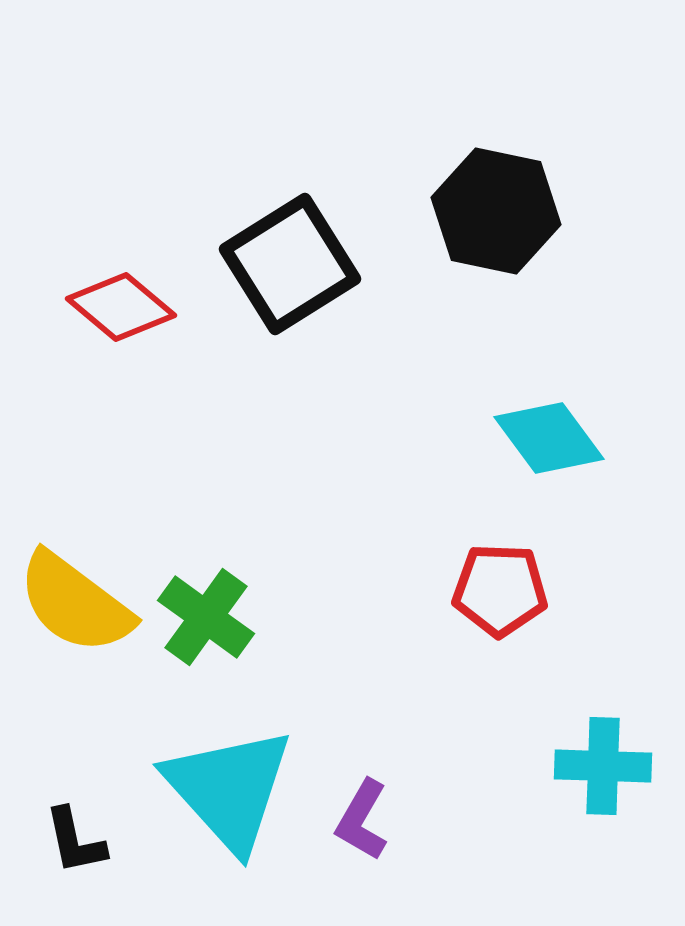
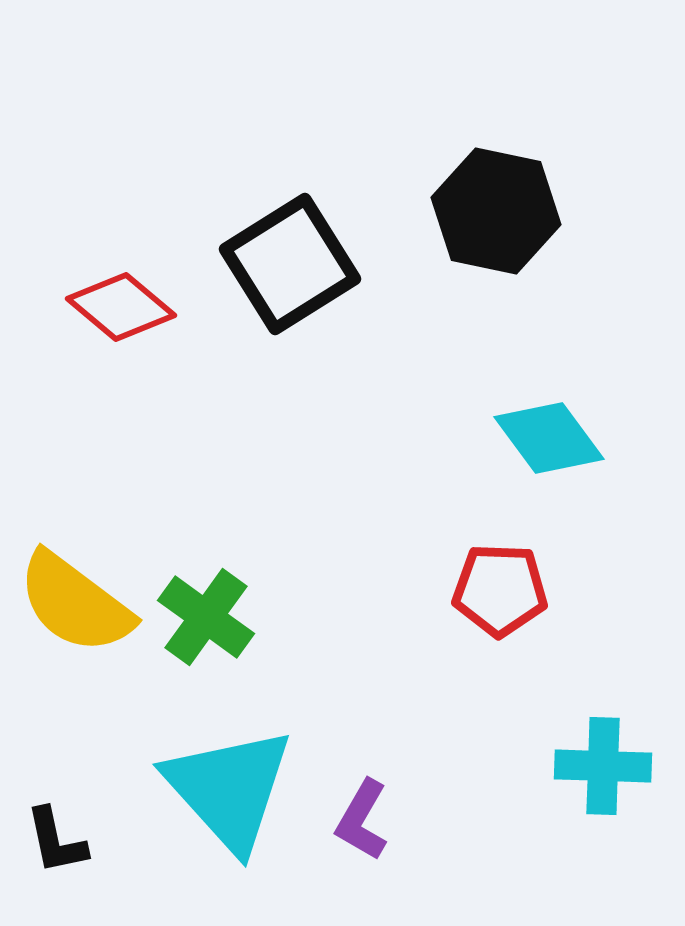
black L-shape: moved 19 px left
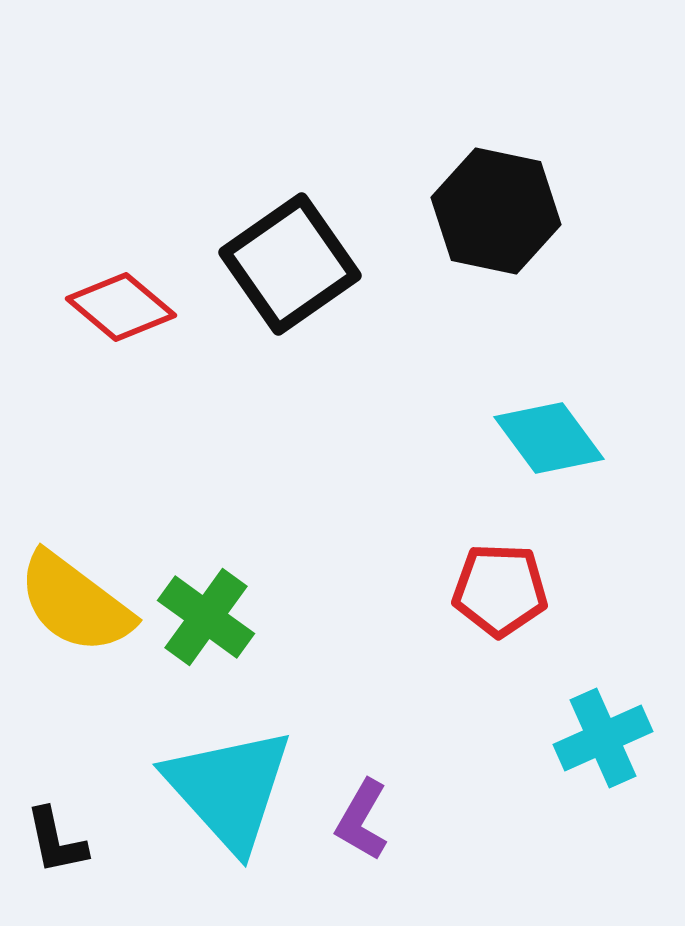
black square: rotated 3 degrees counterclockwise
cyan cross: moved 28 px up; rotated 26 degrees counterclockwise
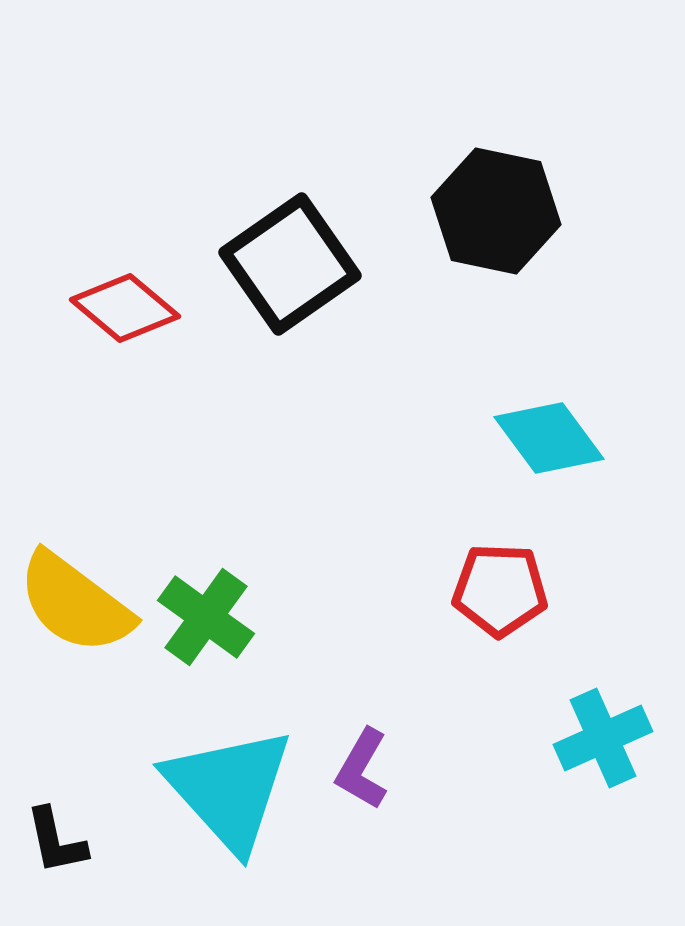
red diamond: moved 4 px right, 1 px down
purple L-shape: moved 51 px up
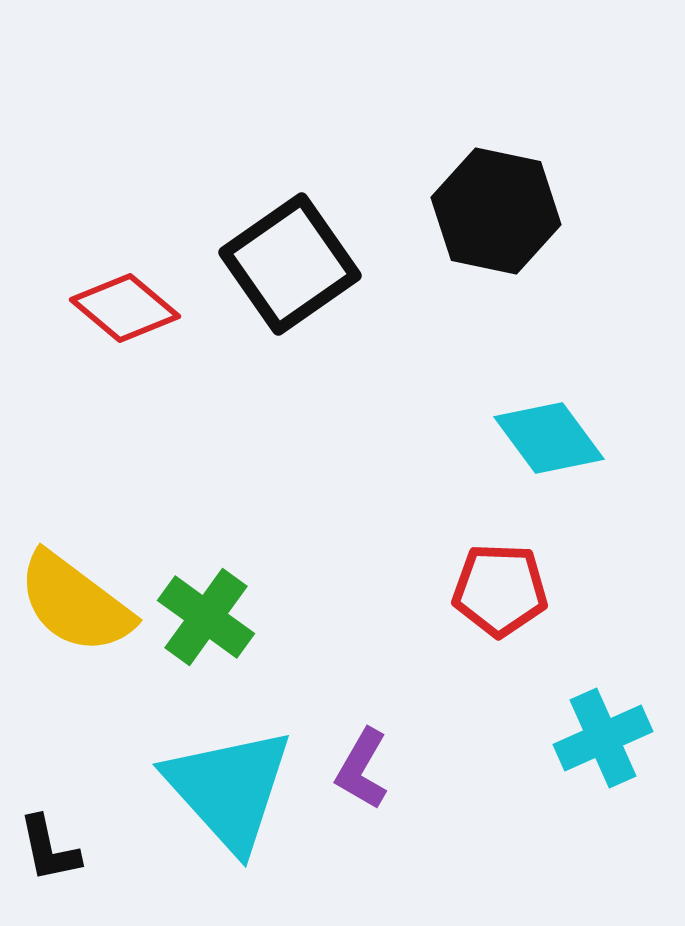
black L-shape: moved 7 px left, 8 px down
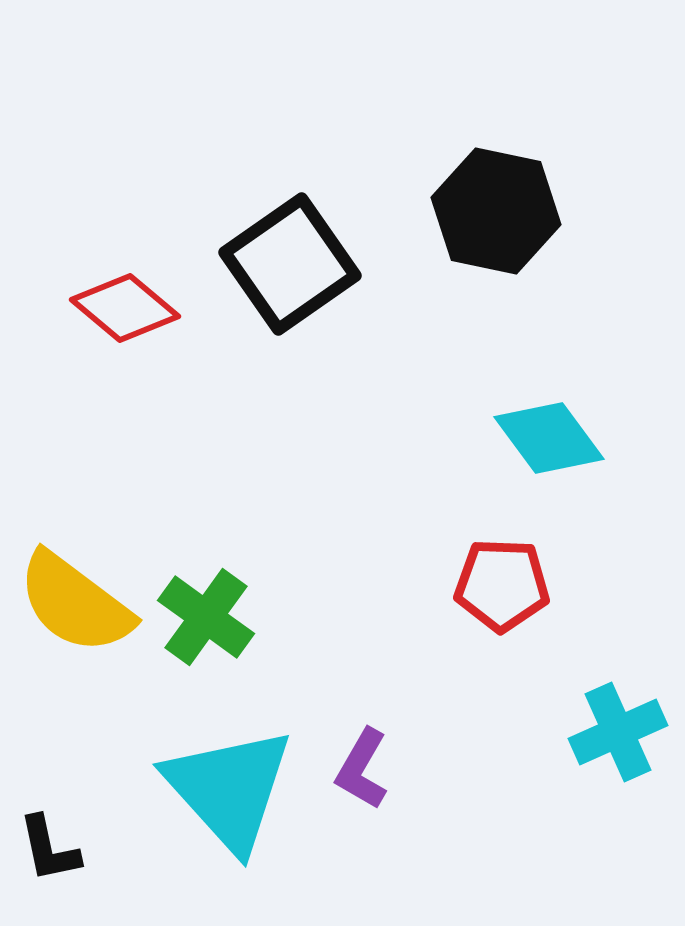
red pentagon: moved 2 px right, 5 px up
cyan cross: moved 15 px right, 6 px up
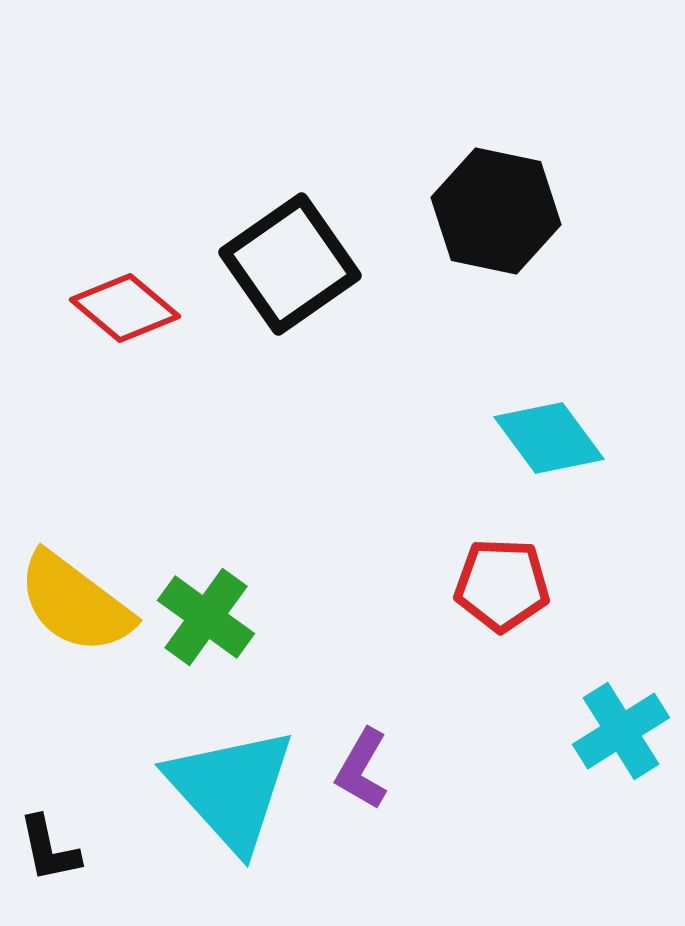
cyan cross: moved 3 px right, 1 px up; rotated 8 degrees counterclockwise
cyan triangle: moved 2 px right
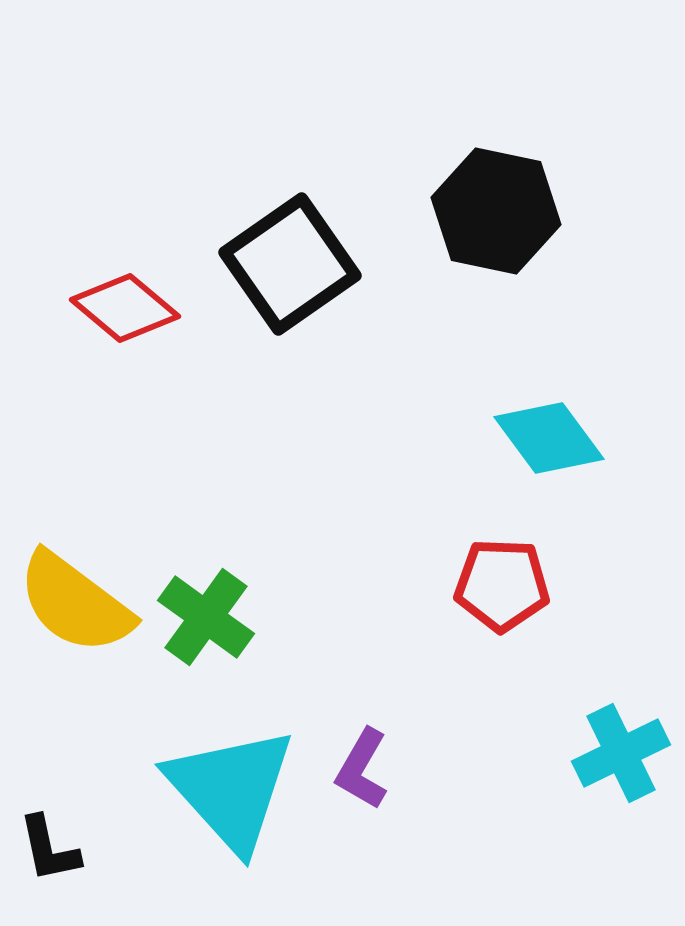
cyan cross: moved 22 px down; rotated 6 degrees clockwise
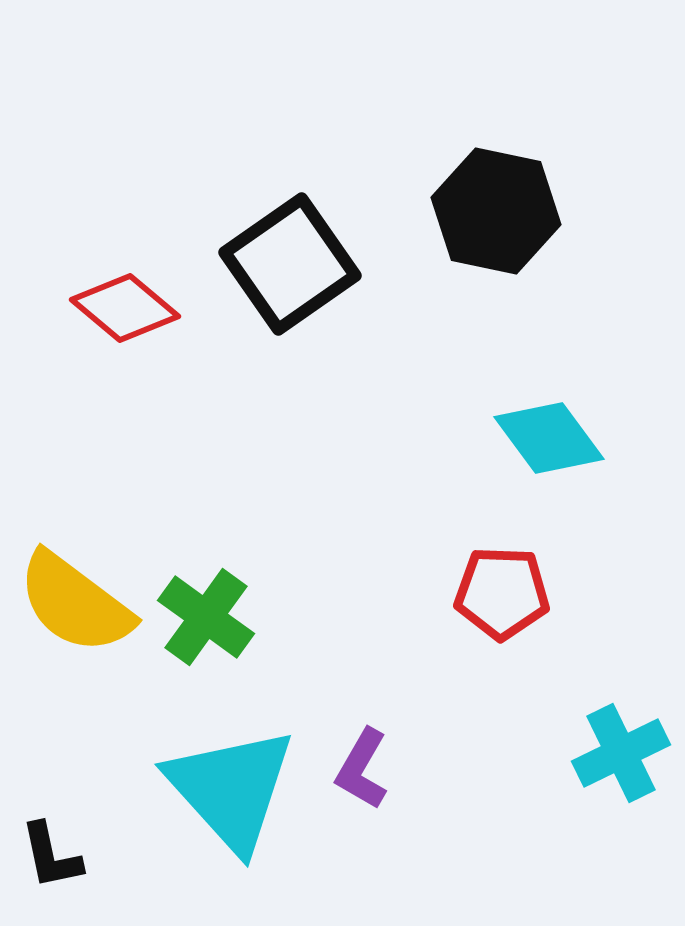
red pentagon: moved 8 px down
black L-shape: moved 2 px right, 7 px down
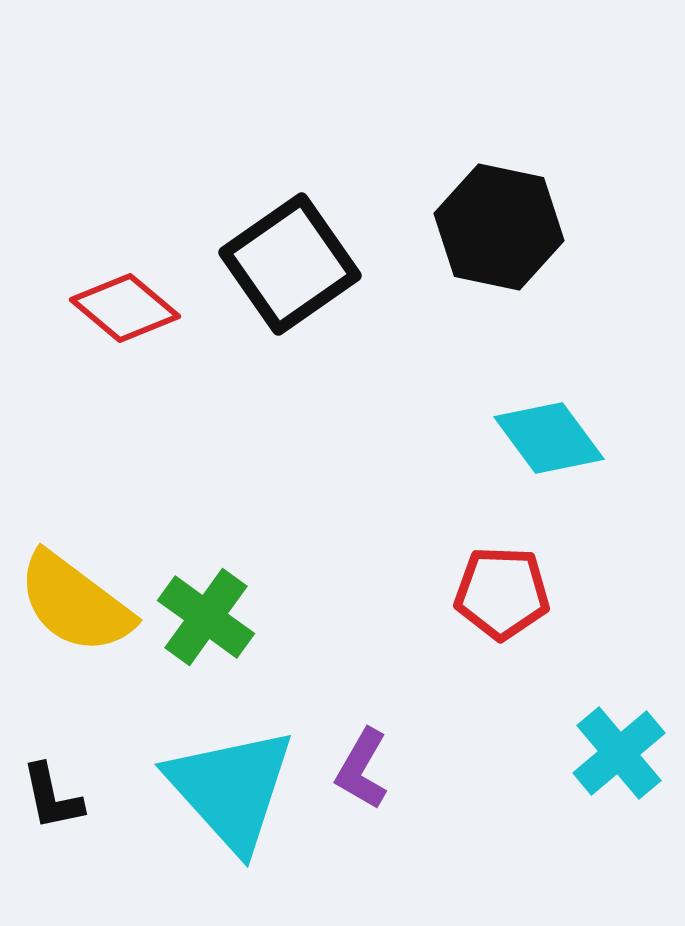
black hexagon: moved 3 px right, 16 px down
cyan cross: moved 2 px left; rotated 14 degrees counterclockwise
black L-shape: moved 1 px right, 59 px up
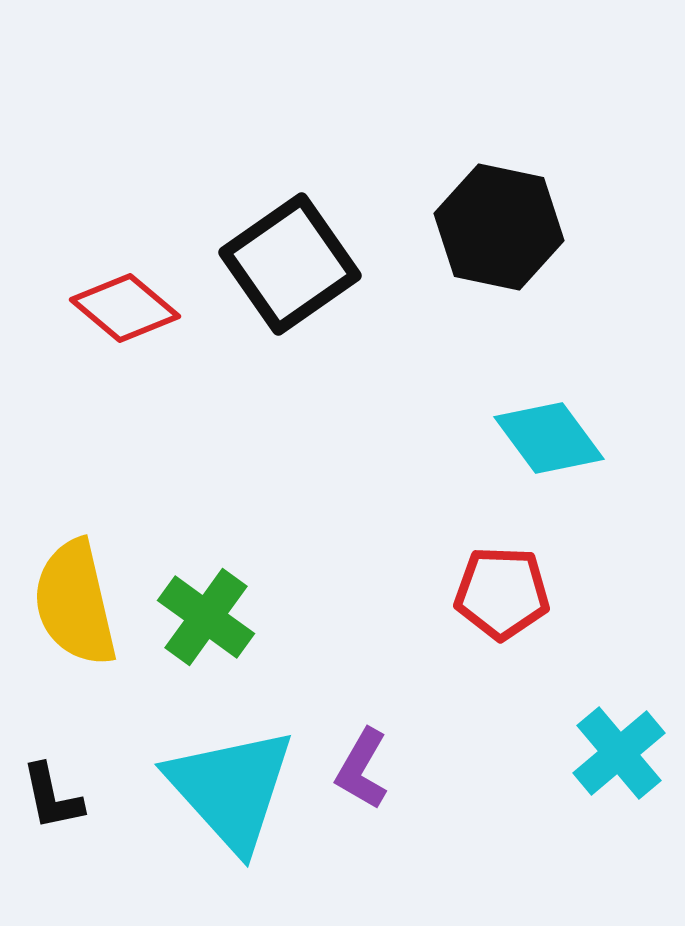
yellow semicircle: rotated 40 degrees clockwise
